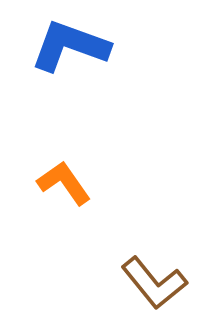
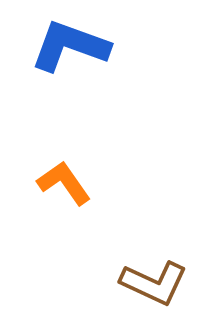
brown L-shape: rotated 26 degrees counterclockwise
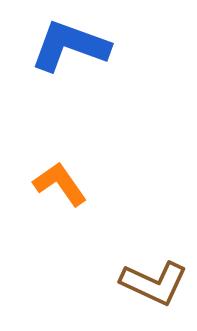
orange L-shape: moved 4 px left, 1 px down
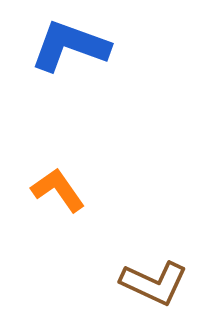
orange L-shape: moved 2 px left, 6 px down
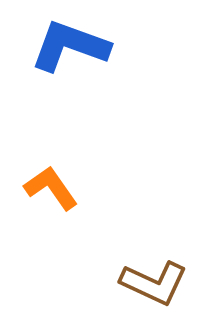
orange L-shape: moved 7 px left, 2 px up
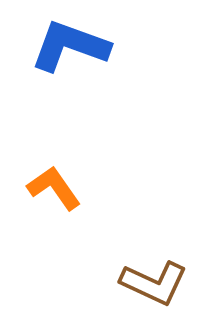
orange L-shape: moved 3 px right
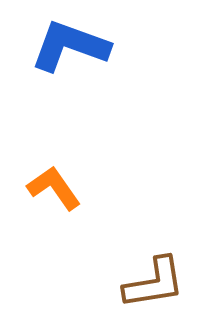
brown L-shape: rotated 34 degrees counterclockwise
